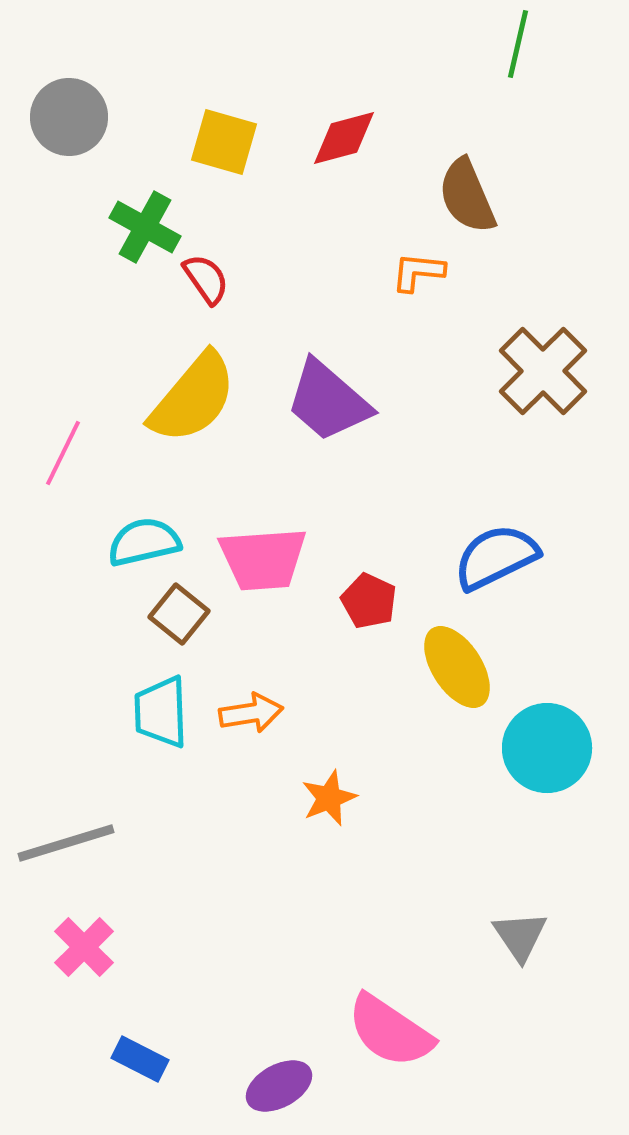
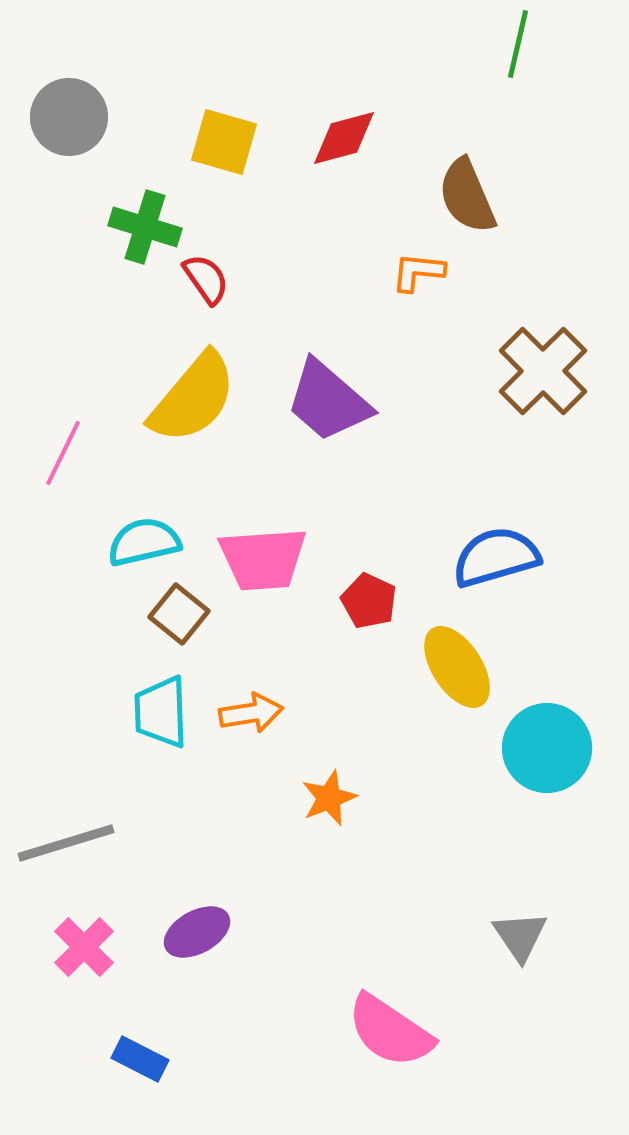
green cross: rotated 12 degrees counterclockwise
blue semicircle: rotated 10 degrees clockwise
purple ellipse: moved 82 px left, 154 px up
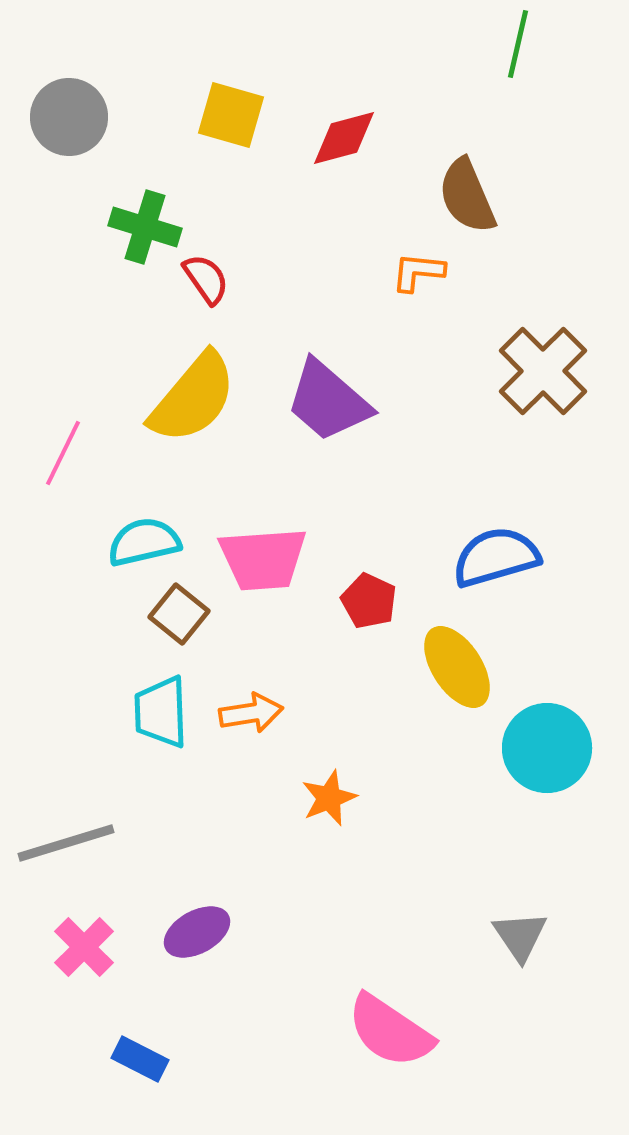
yellow square: moved 7 px right, 27 px up
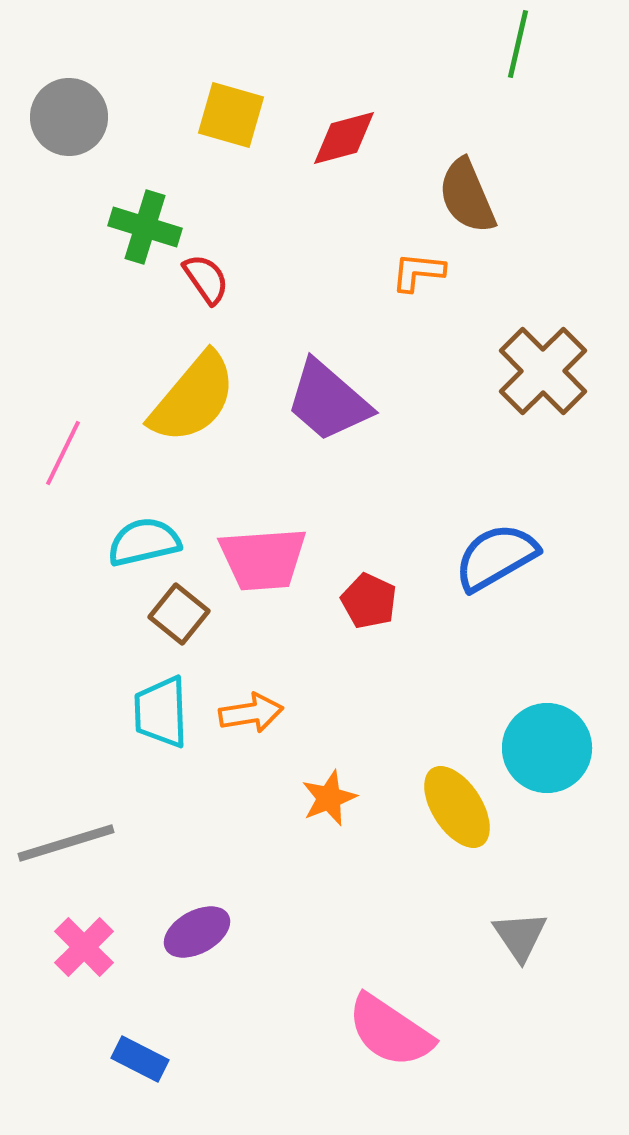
blue semicircle: rotated 14 degrees counterclockwise
yellow ellipse: moved 140 px down
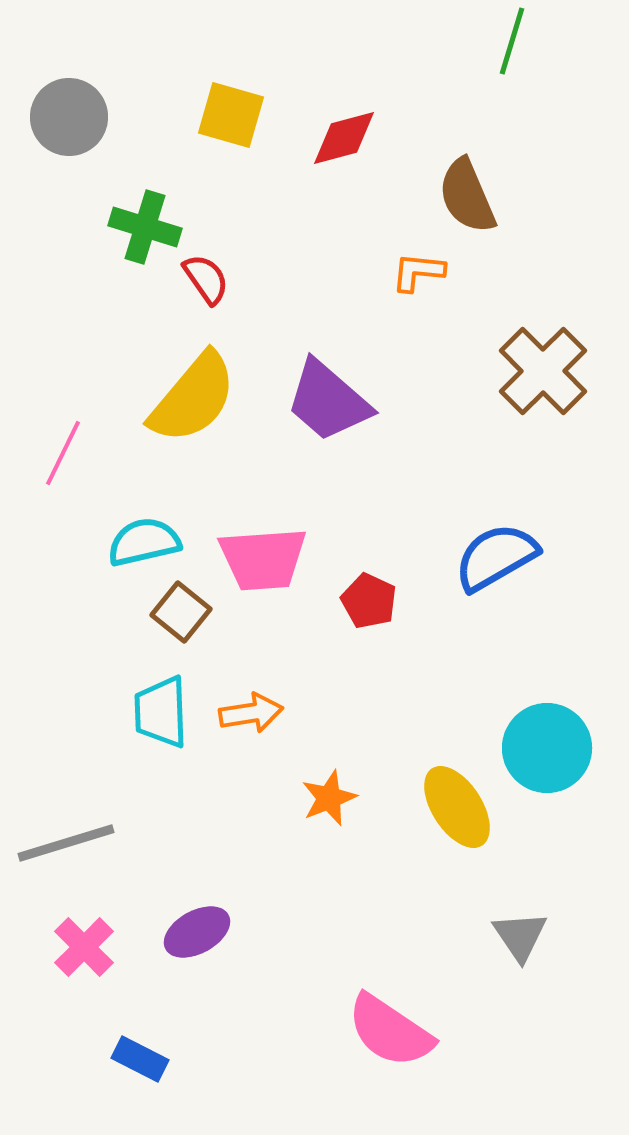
green line: moved 6 px left, 3 px up; rotated 4 degrees clockwise
brown square: moved 2 px right, 2 px up
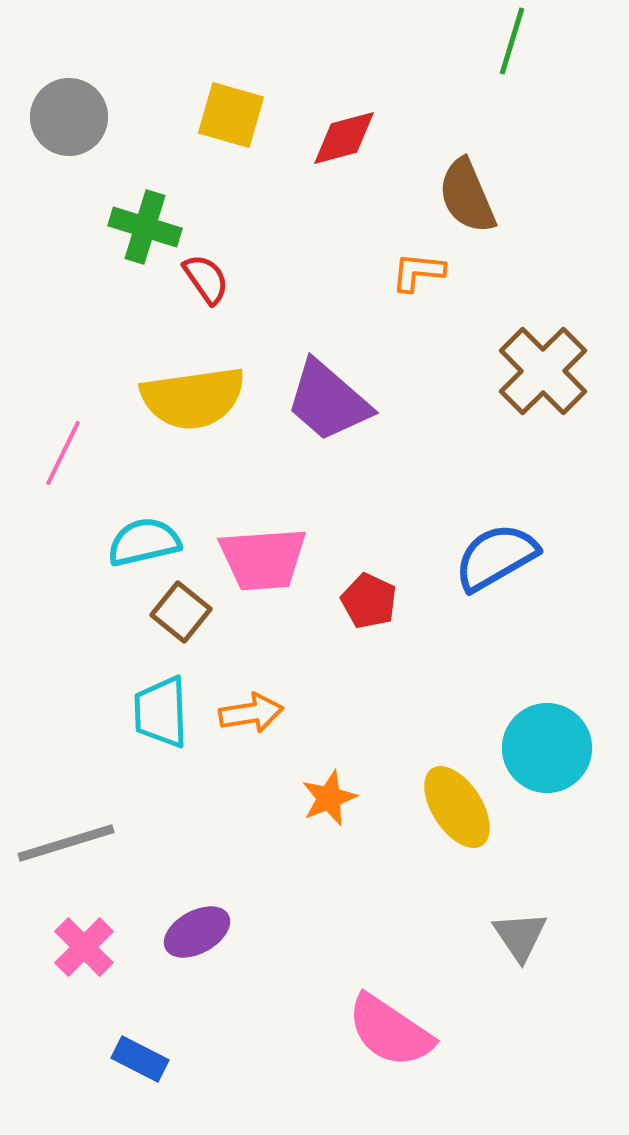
yellow semicircle: rotated 42 degrees clockwise
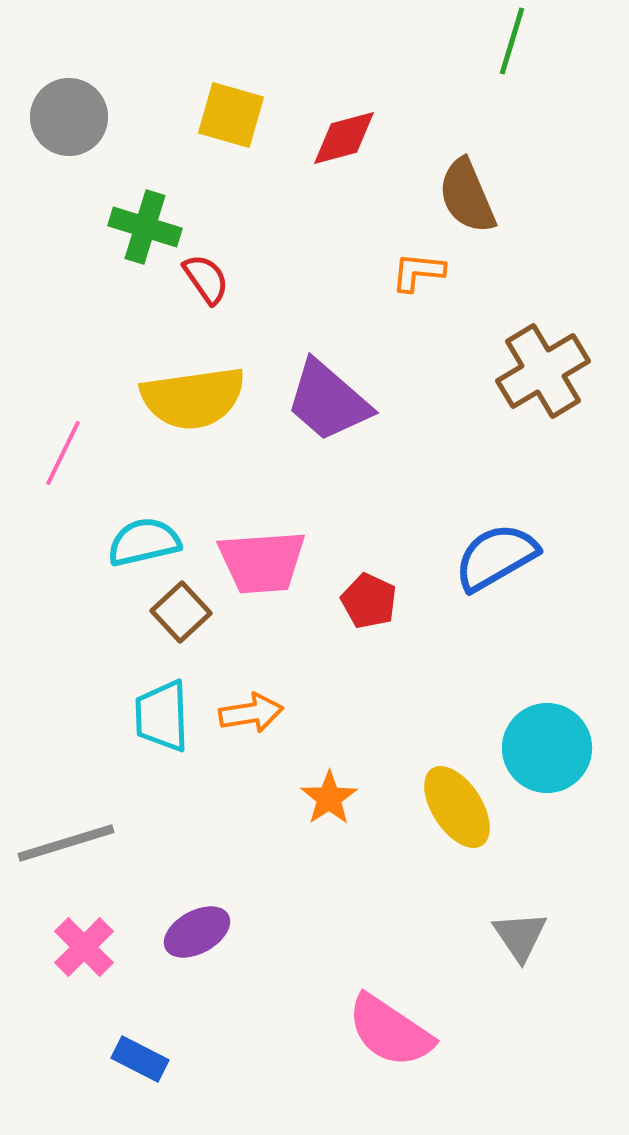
brown cross: rotated 14 degrees clockwise
pink trapezoid: moved 1 px left, 3 px down
brown square: rotated 8 degrees clockwise
cyan trapezoid: moved 1 px right, 4 px down
orange star: rotated 12 degrees counterclockwise
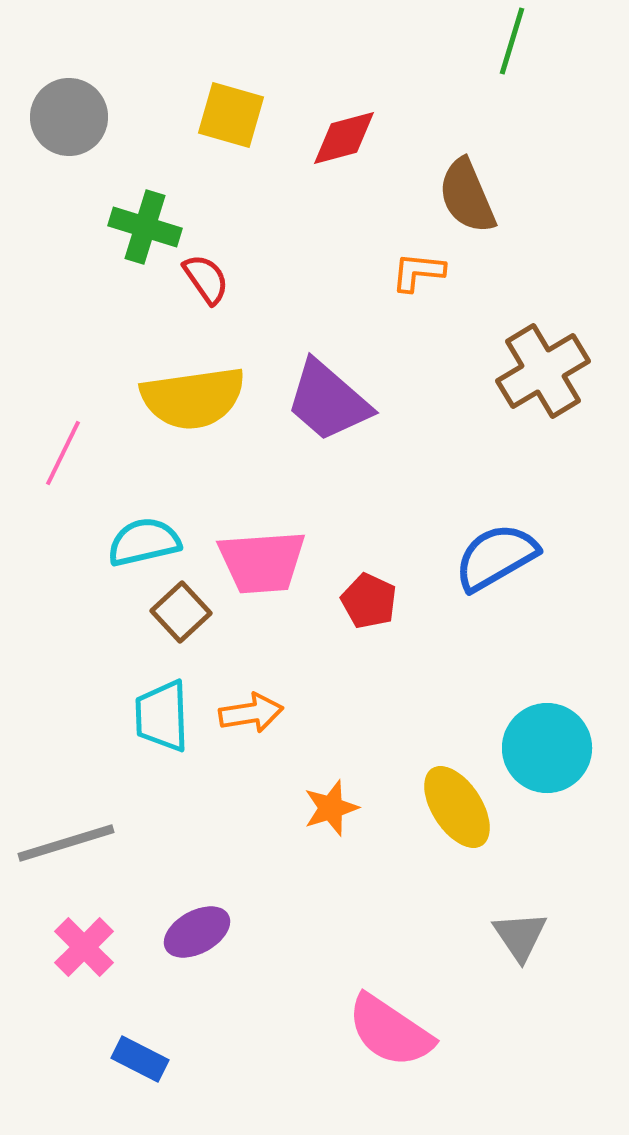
orange star: moved 2 px right, 10 px down; rotated 16 degrees clockwise
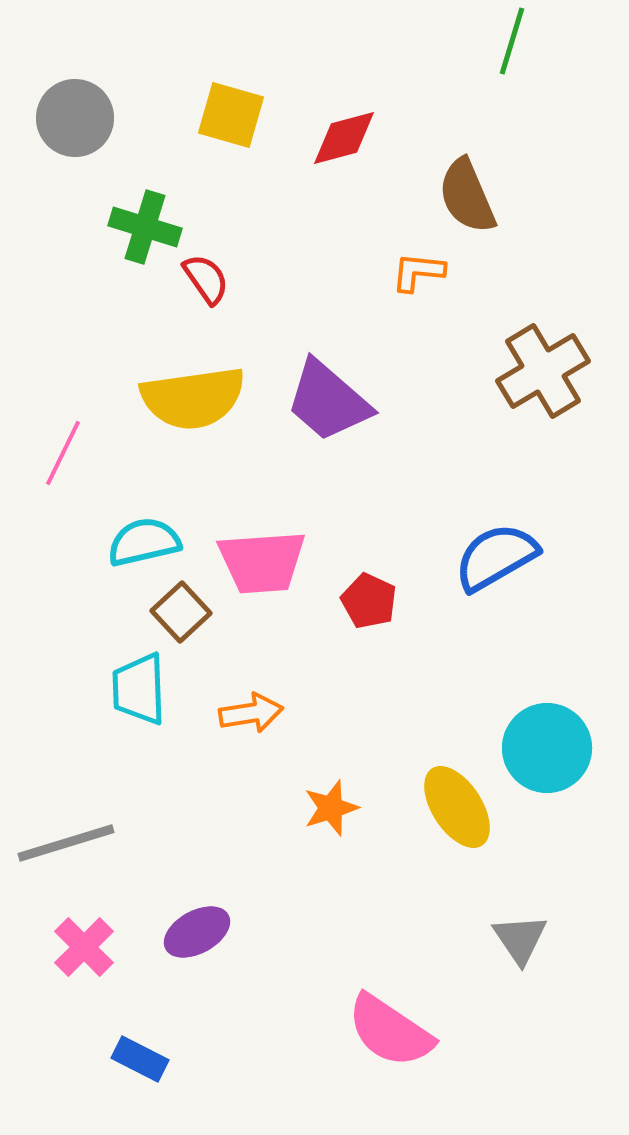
gray circle: moved 6 px right, 1 px down
cyan trapezoid: moved 23 px left, 27 px up
gray triangle: moved 3 px down
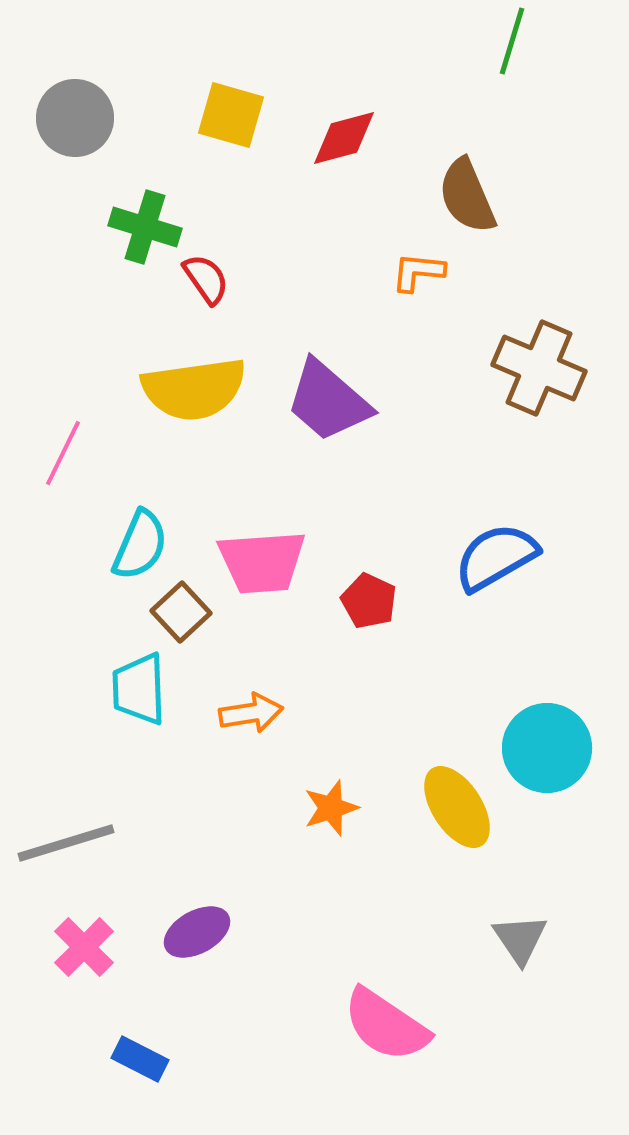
brown cross: moved 4 px left, 3 px up; rotated 36 degrees counterclockwise
yellow semicircle: moved 1 px right, 9 px up
cyan semicircle: moved 4 px left, 3 px down; rotated 126 degrees clockwise
pink semicircle: moved 4 px left, 6 px up
